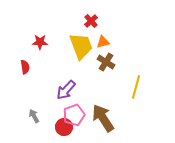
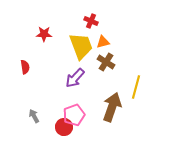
red cross: rotated 24 degrees counterclockwise
red star: moved 4 px right, 8 px up
purple arrow: moved 9 px right, 12 px up
brown arrow: moved 9 px right, 11 px up; rotated 52 degrees clockwise
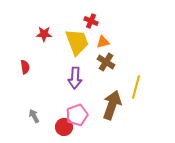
yellow trapezoid: moved 4 px left, 4 px up
purple arrow: rotated 40 degrees counterclockwise
brown arrow: moved 2 px up
pink pentagon: moved 3 px right
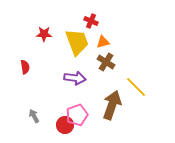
purple arrow: rotated 85 degrees counterclockwise
yellow line: rotated 60 degrees counterclockwise
red circle: moved 1 px right, 2 px up
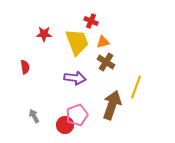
yellow line: rotated 65 degrees clockwise
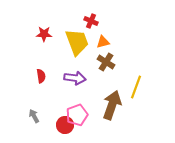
red semicircle: moved 16 px right, 9 px down
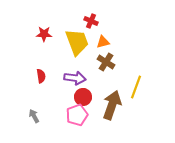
red circle: moved 18 px right, 28 px up
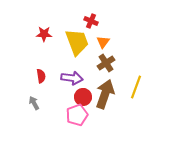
orange triangle: rotated 40 degrees counterclockwise
brown cross: moved 1 px down; rotated 24 degrees clockwise
purple arrow: moved 3 px left
brown arrow: moved 7 px left, 11 px up
gray arrow: moved 13 px up
